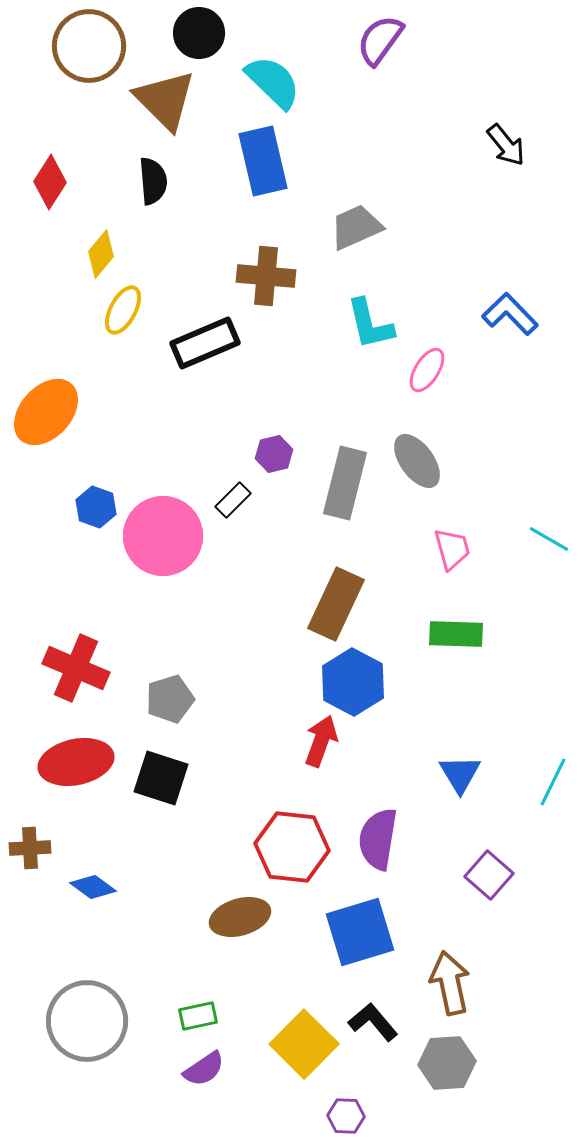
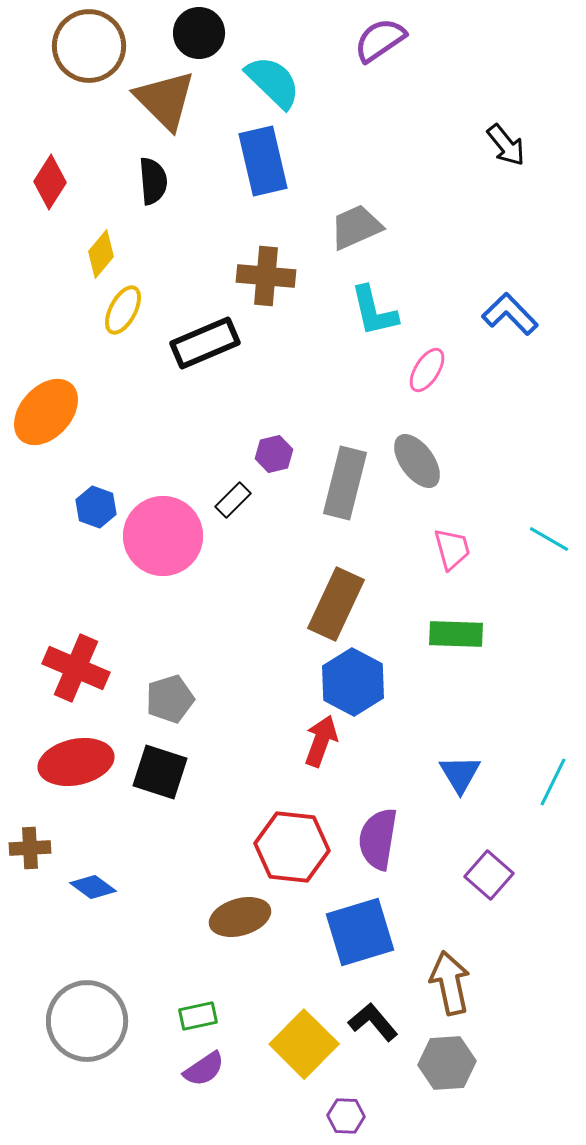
purple semicircle at (380, 40): rotated 20 degrees clockwise
cyan L-shape at (370, 324): moved 4 px right, 13 px up
black square at (161, 778): moved 1 px left, 6 px up
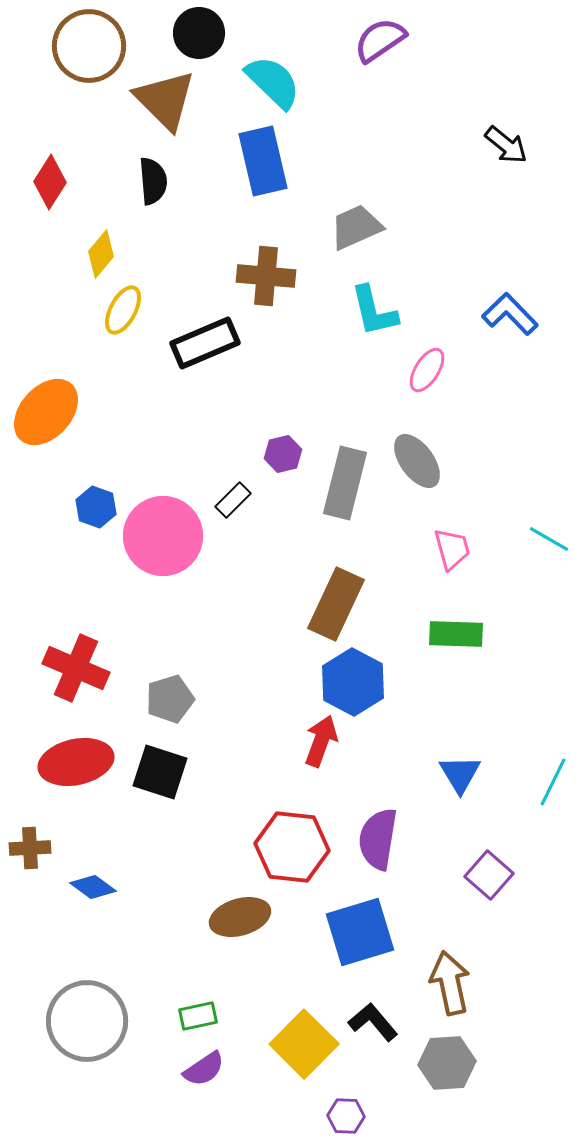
black arrow at (506, 145): rotated 12 degrees counterclockwise
purple hexagon at (274, 454): moved 9 px right
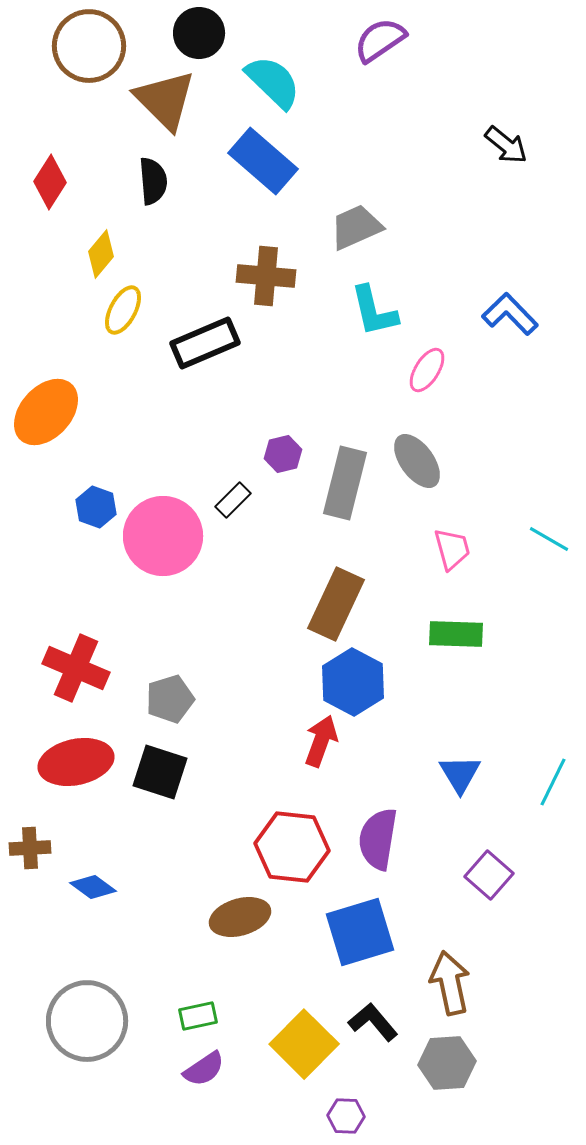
blue rectangle at (263, 161): rotated 36 degrees counterclockwise
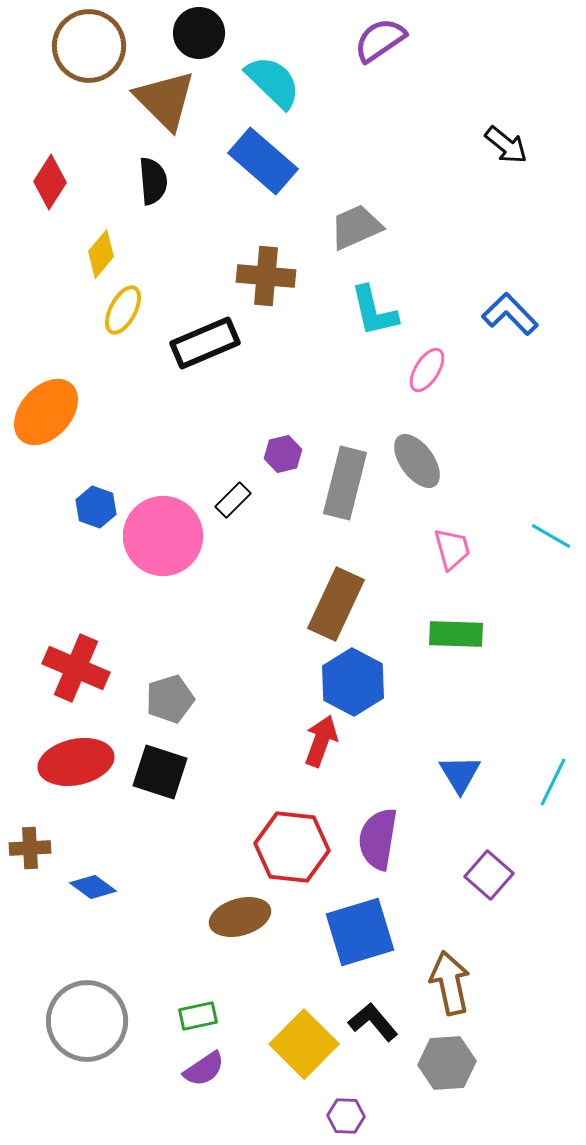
cyan line at (549, 539): moved 2 px right, 3 px up
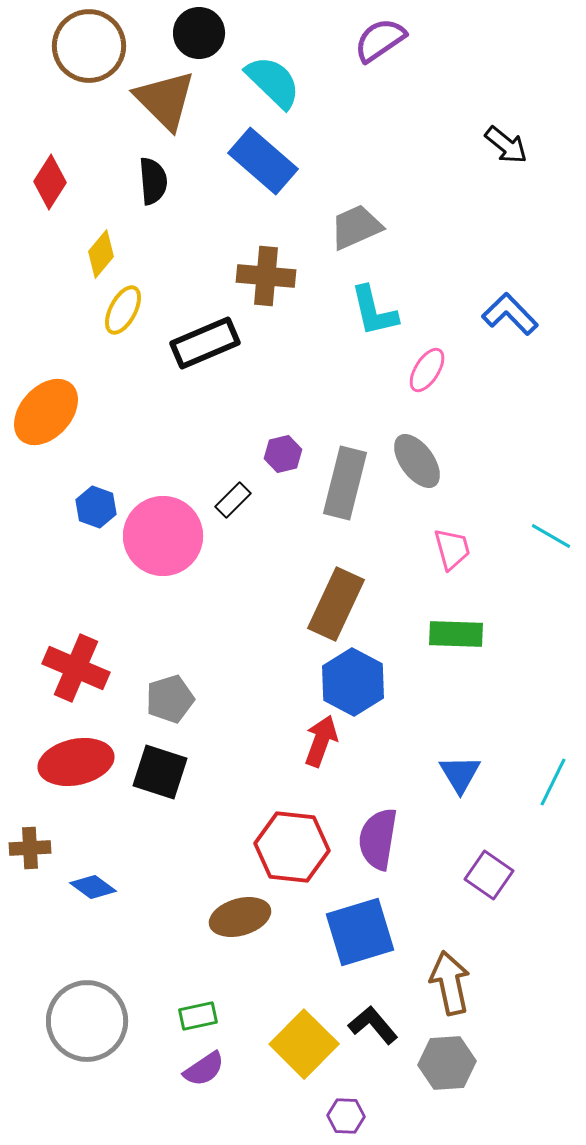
purple square at (489, 875): rotated 6 degrees counterclockwise
black L-shape at (373, 1022): moved 3 px down
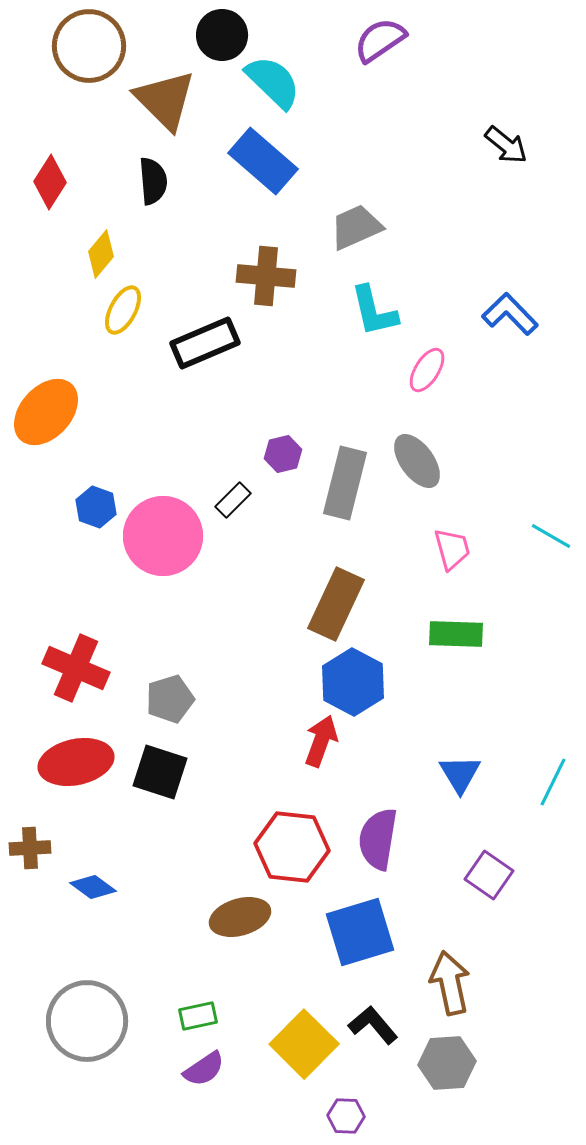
black circle at (199, 33): moved 23 px right, 2 px down
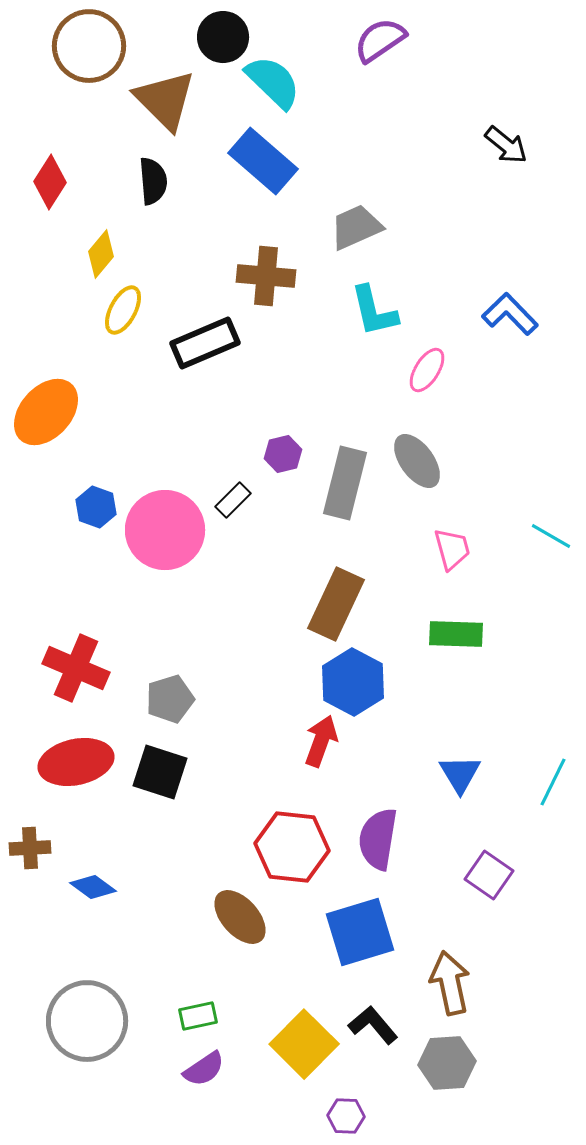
black circle at (222, 35): moved 1 px right, 2 px down
pink circle at (163, 536): moved 2 px right, 6 px up
brown ellipse at (240, 917): rotated 64 degrees clockwise
